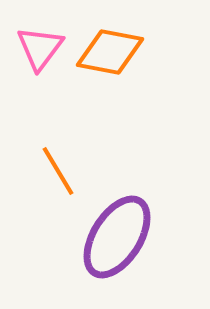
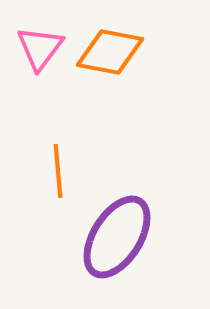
orange line: rotated 26 degrees clockwise
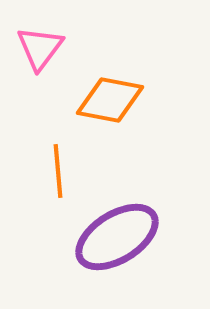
orange diamond: moved 48 px down
purple ellipse: rotated 26 degrees clockwise
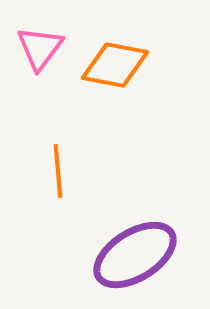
orange diamond: moved 5 px right, 35 px up
purple ellipse: moved 18 px right, 18 px down
